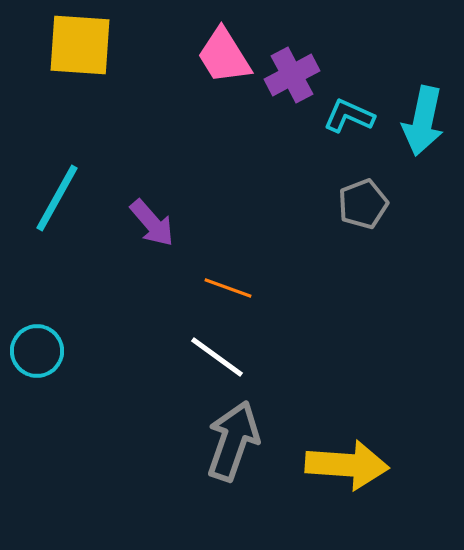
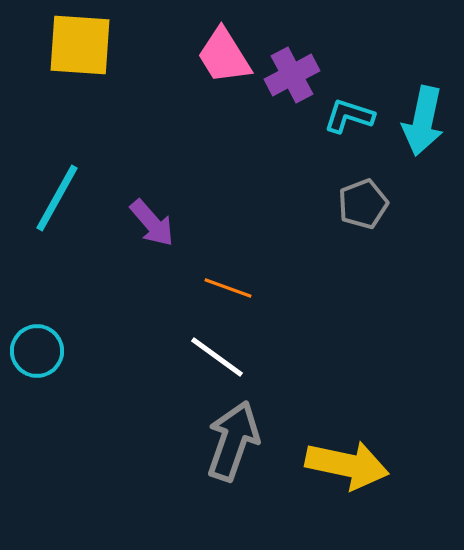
cyan L-shape: rotated 6 degrees counterclockwise
yellow arrow: rotated 8 degrees clockwise
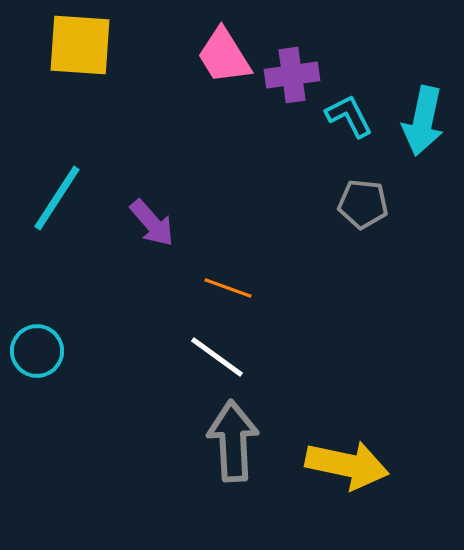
purple cross: rotated 20 degrees clockwise
cyan L-shape: rotated 45 degrees clockwise
cyan line: rotated 4 degrees clockwise
gray pentagon: rotated 27 degrees clockwise
gray arrow: rotated 22 degrees counterclockwise
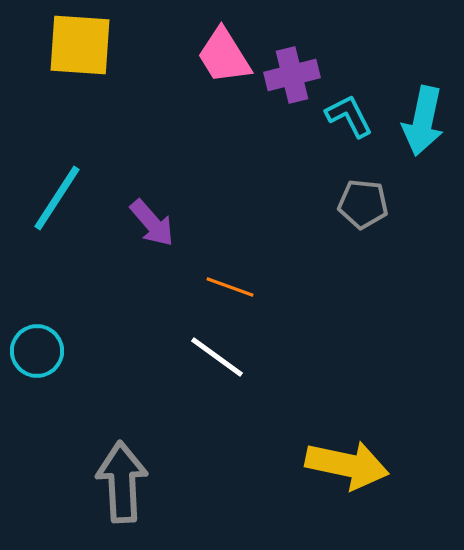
purple cross: rotated 6 degrees counterclockwise
orange line: moved 2 px right, 1 px up
gray arrow: moved 111 px left, 41 px down
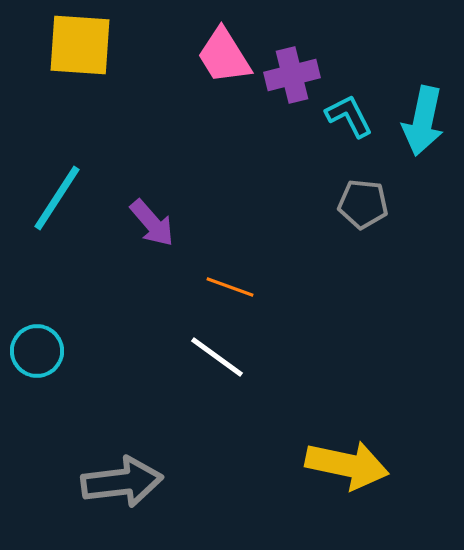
gray arrow: rotated 86 degrees clockwise
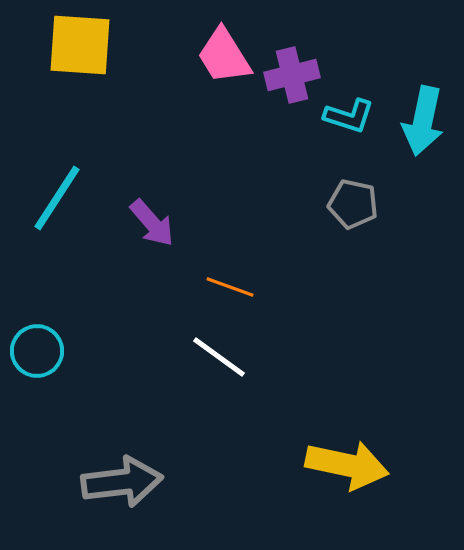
cyan L-shape: rotated 135 degrees clockwise
gray pentagon: moved 10 px left; rotated 6 degrees clockwise
white line: moved 2 px right
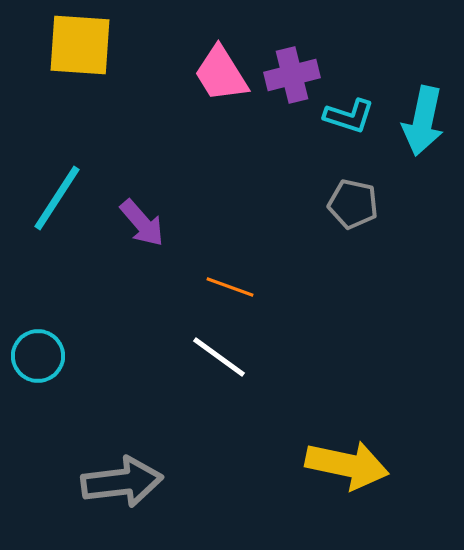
pink trapezoid: moved 3 px left, 18 px down
purple arrow: moved 10 px left
cyan circle: moved 1 px right, 5 px down
